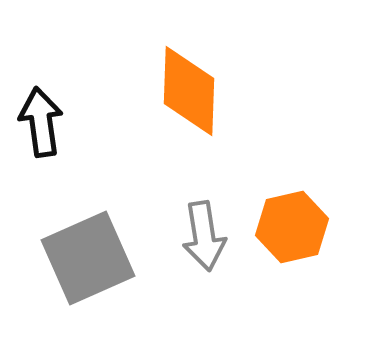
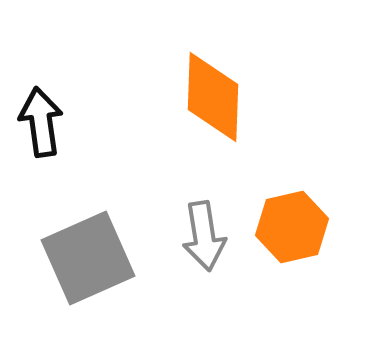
orange diamond: moved 24 px right, 6 px down
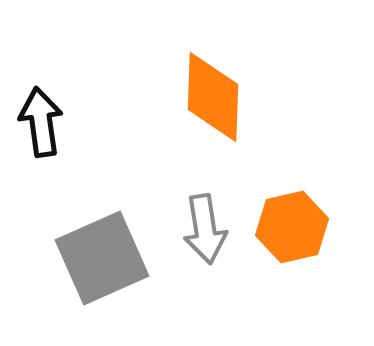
gray arrow: moved 1 px right, 7 px up
gray square: moved 14 px right
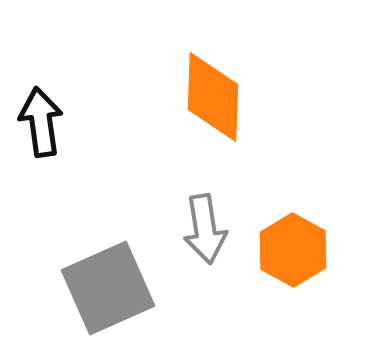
orange hexagon: moved 1 px right, 23 px down; rotated 18 degrees counterclockwise
gray square: moved 6 px right, 30 px down
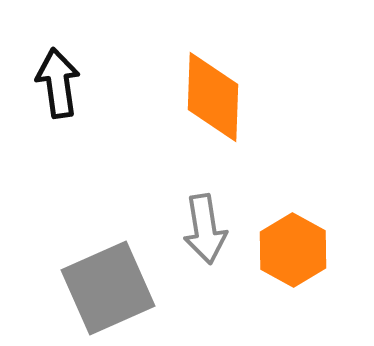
black arrow: moved 17 px right, 39 px up
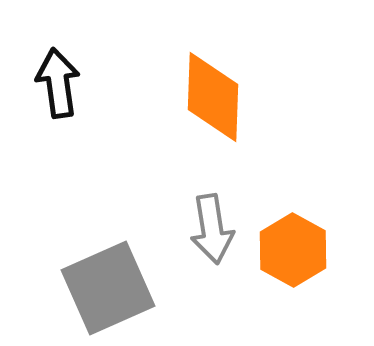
gray arrow: moved 7 px right
